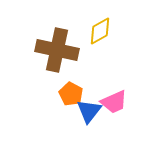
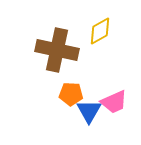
orange pentagon: rotated 25 degrees counterclockwise
blue triangle: rotated 8 degrees counterclockwise
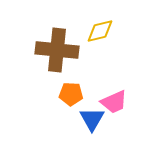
yellow diamond: rotated 16 degrees clockwise
brown cross: rotated 6 degrees counterclockwise
blue triangle: moved 3 px right, 8 px down
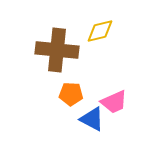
blue triangle: rotated 32 degrees counterclockwise
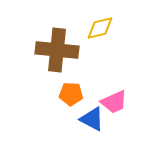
yellow diamond: moved 3 px up
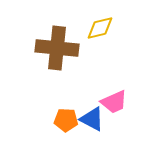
brown cross: moved 2 px up
orange pentagon: moved 5 px left, 26 px down
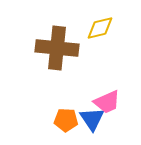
pink trapezoid: moved 7 px left
blue triangle: rotated 28 degrees clockwise
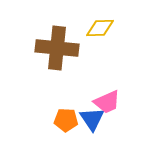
yellow diamond: rotated 12 degrees clockwise
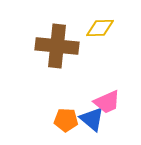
brown cross: moved 2 px up
blue triangle: rotated 16 degrees counterclockwise
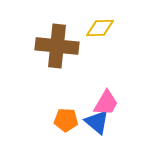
pink trapezoid: moved 1 px left, 1 px down; rotated 36 degrees counterclockwise
blue triangle: moved 5 px right, 3 px down
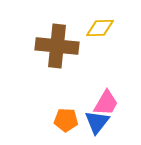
blue triangle: rotated 28 degrees clockwise
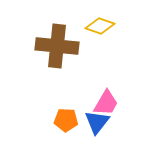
yellow diamond: moved 2 px up; rotated 20 degrees clockwise
